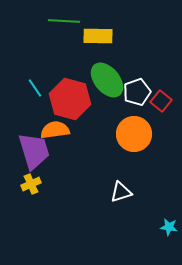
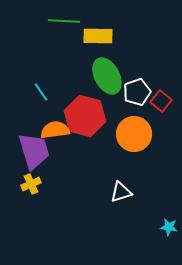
green ellipse: moved 4 px up; rotated 12 degrees clockwise
cyan line: moved 6 px right, 4 px down
red hexagon: moved 15 px right, 17 px down
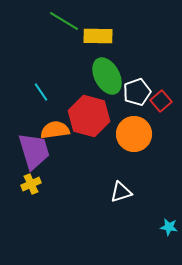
green line: rotated 28 degrees clockwise
red square: rotated 10 degrees clockwise
red hexagon: moved 4 px right
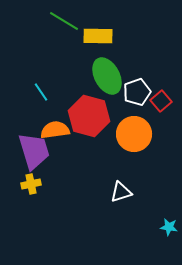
yellow cross: rotated 12 degrees clockwise
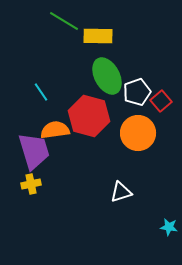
orange circle: moved 4 px right, 1 px up
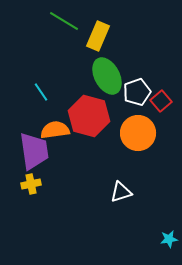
yellow rectangle: rotated 68 degrees counterclockwise
purple trapezoid: rotated 9 degrees clockwise
cyan star: moved 12 px down; rotated 18 degrees counterclockwise
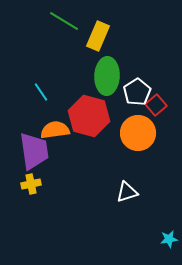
green ellipse: rotated 30 degrees clockwise
white pentagon: rotated 12 degrees counterclockwise
red square: moved 5 px left, 4 px down
white triangle: moved 6 px right
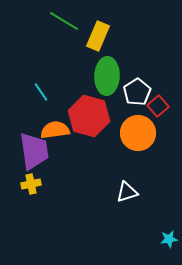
red square: moved 2 px right, 1 px down
